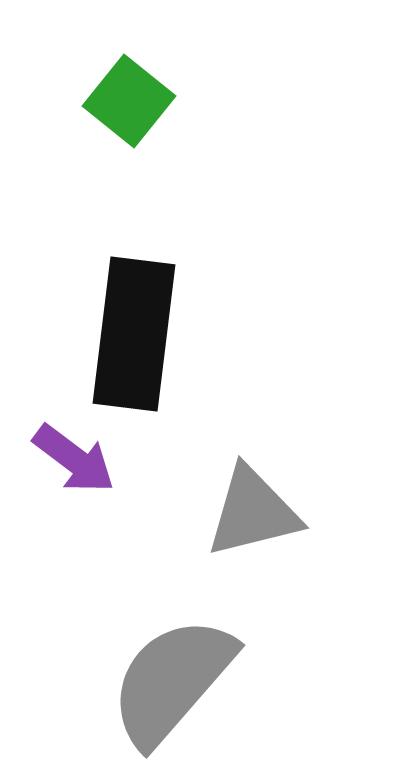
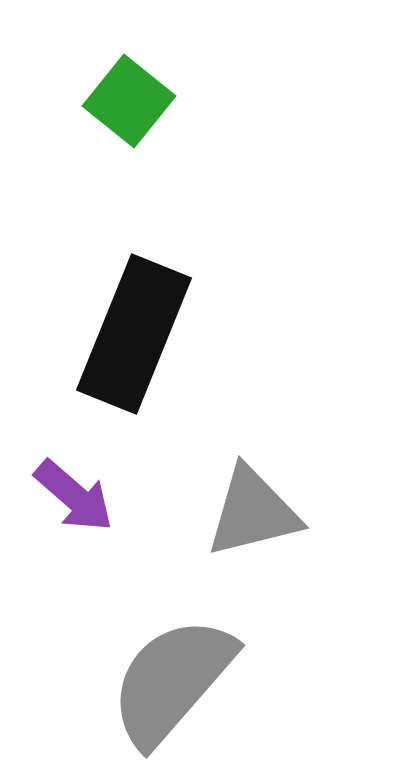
black rectangle: rotated 15 degrees clockwise
purple arrow: moved 37 px down; rotated 4 degrees clockwise
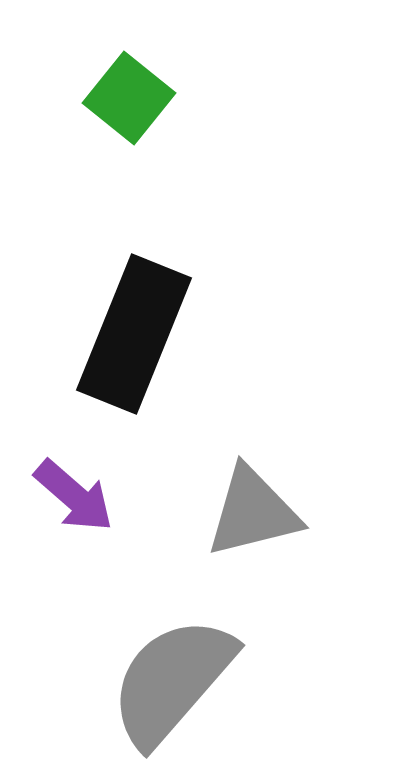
green square: moved 3 px up
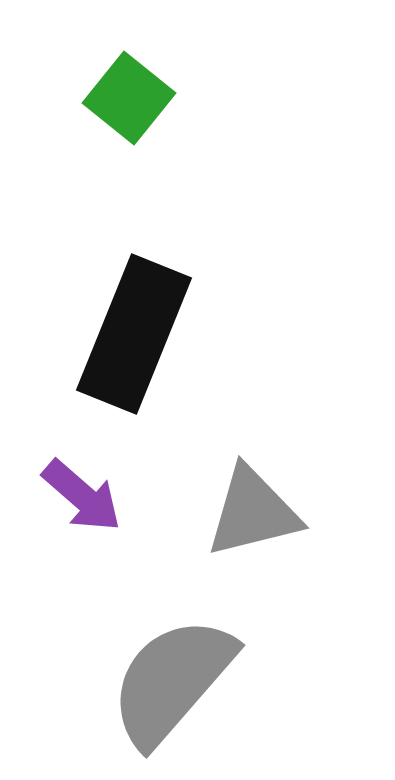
purple arrow: moved 8 px right
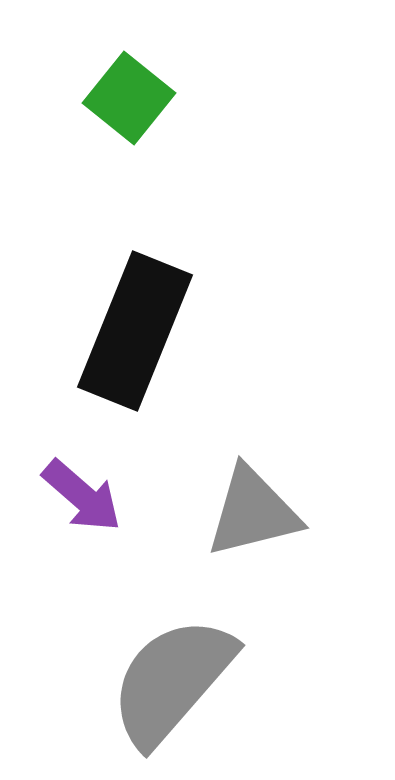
black rectangle: moved 1 px right, 3 px up
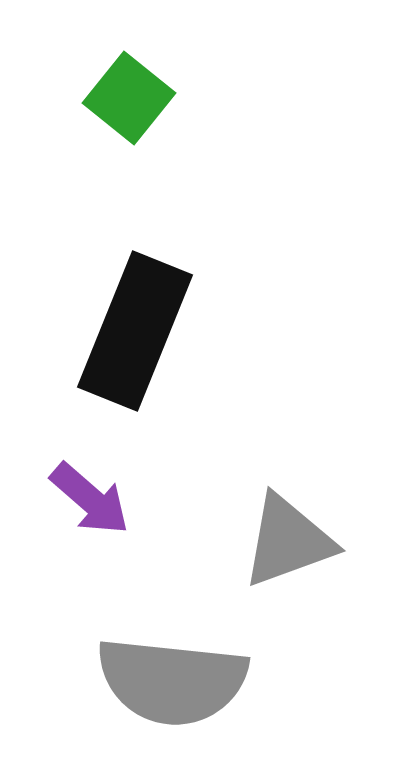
purple arrow: moved 8 px right, 3 px down
gray triangle: moved 35 px right, 29 px down; rotated 6 degrees counterclockwise
gray semicircle: rotated 125 degrees counterclockwise
